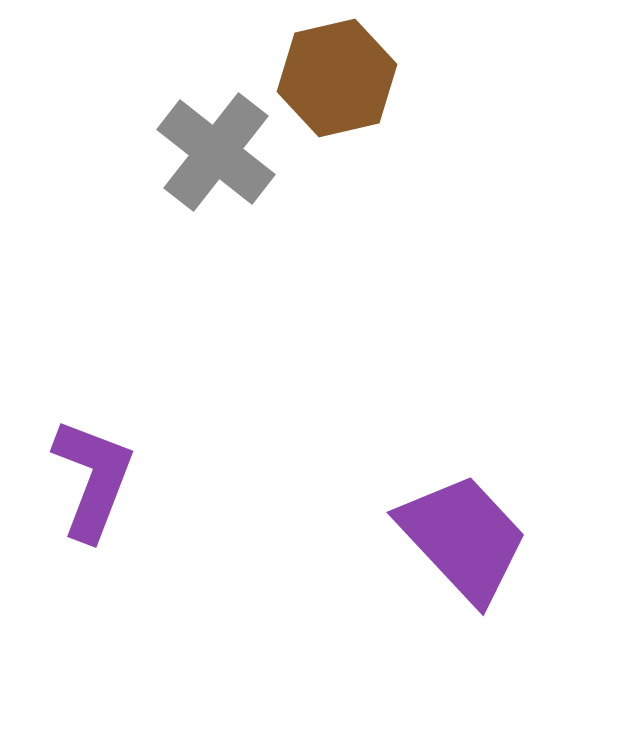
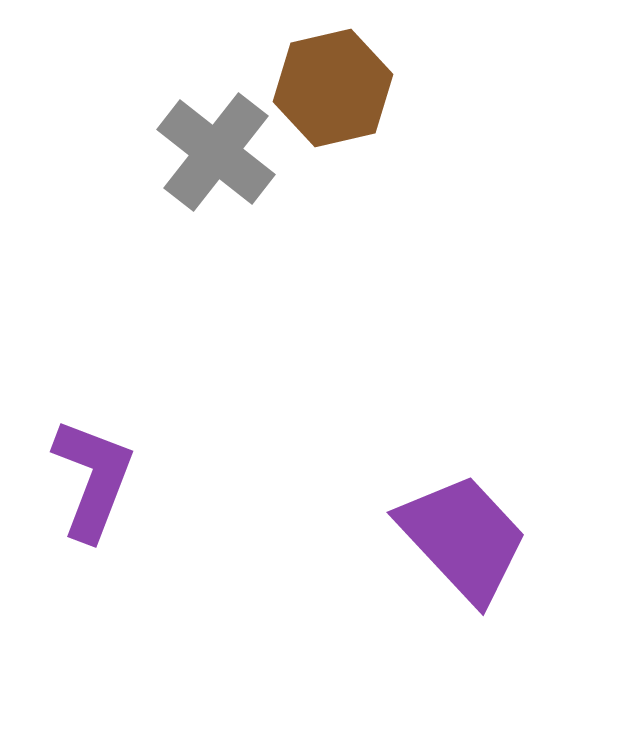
brown hexagon: moved 4 px left, 10 px down
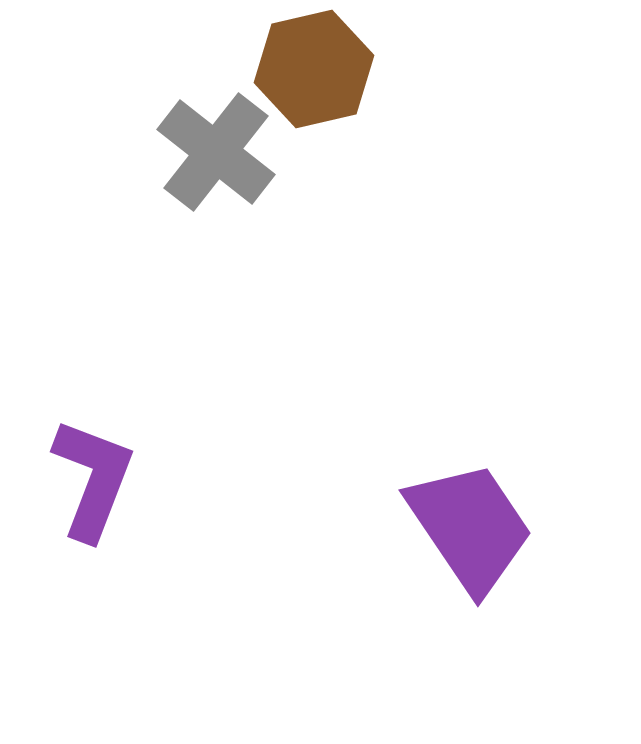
brown hexagon: moved 19 px left, 19 px up
purple trapezoid: moved 7 px right, 11 px up; rotated 9 degrees clockwise
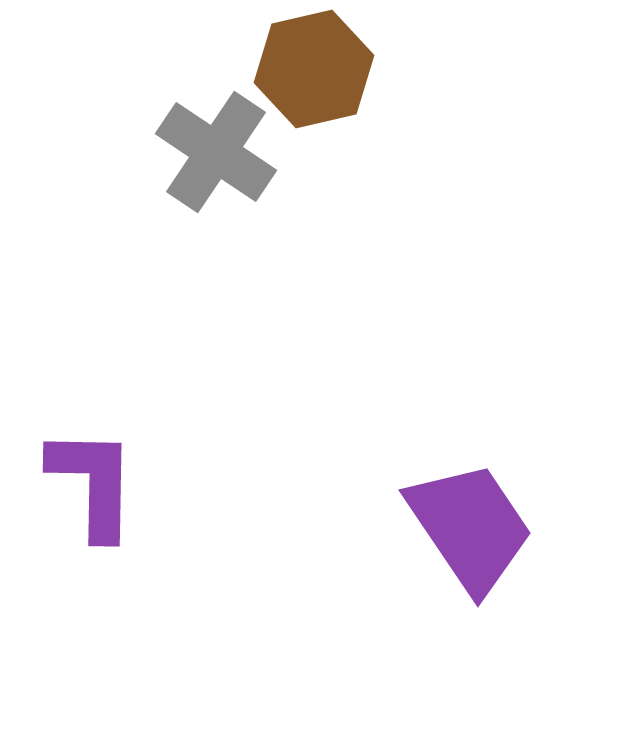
gray cross: rotated 4 degrees counterclockwise
purple L-shape: moved 4 px down; rotated 20 degrees counterclockwise
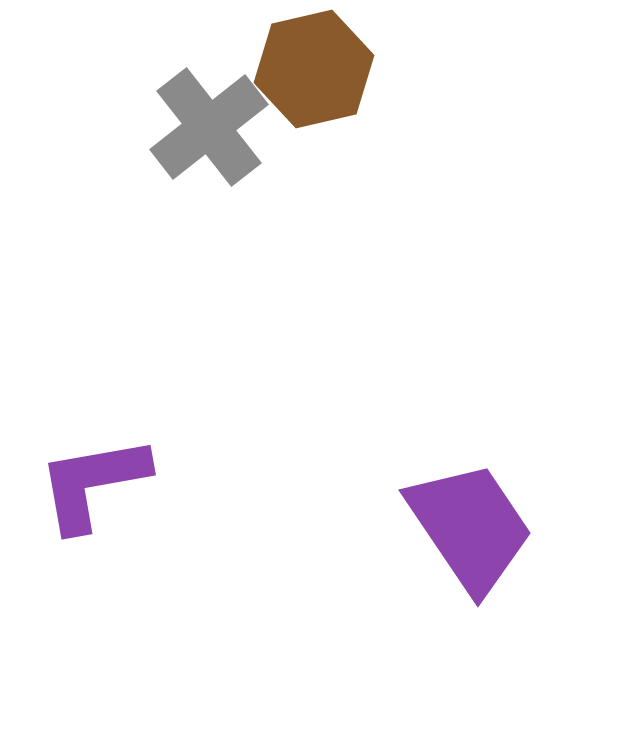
gray cross: moved 7 px left, 25 px up; rotated 18 degrees clockwise
purple L-shape: rotated 101 degrees counterclockwise
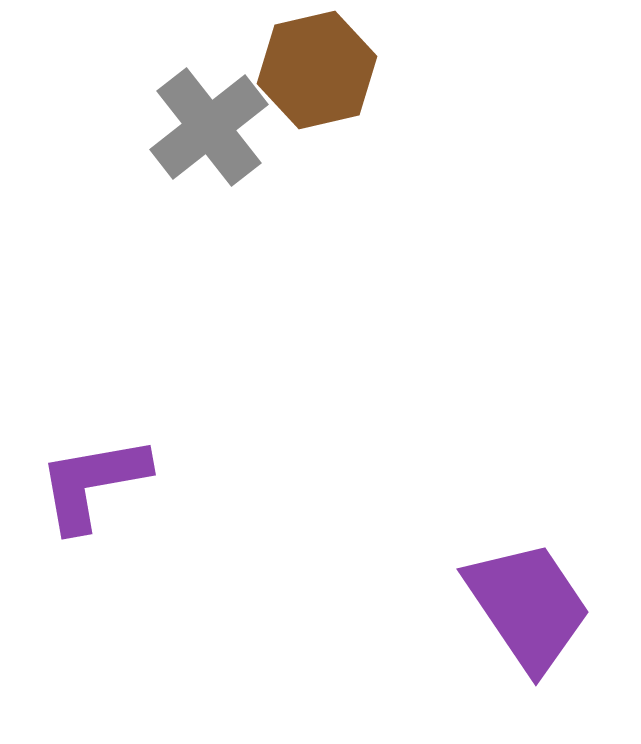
brown hexagon: moved 3 px right, 1 px down
purple trapezoid: moved 58 px right, 79 px down
